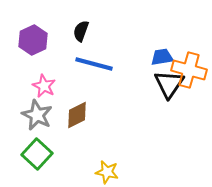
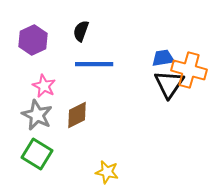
blue trapezoid: moved 1 px right, 1 px down
blue line: rotated 15 degrees counterclockwise
green square: rotated 12 degrees counterclockwise
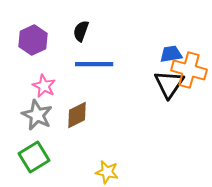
blue trapezoid: moved 8 px right, 4 px up
green square: moved 3 px left, 3 px down; rotated 28 degrees clockwise
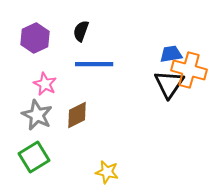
purple hexagon: moved 2 px right, 2 px up
pink star: moved 1 px right, 2 px up
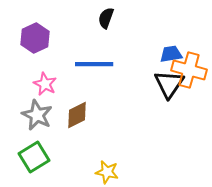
black semicircle: moved 25 px right, 13 px up
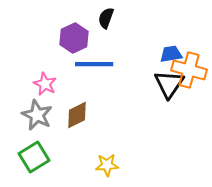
purple hexagon: moved 39 px right
yellow star: moved 7 px up; rotated 15 degrees counterclockwise
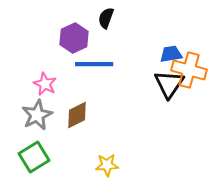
gray star: rotated 20 degrees clockwise
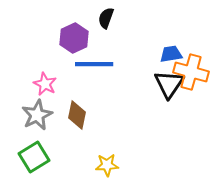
orange cross: moved 2 px right, 2 px down
brown diamond: rotated 52 degrees counterclockwise
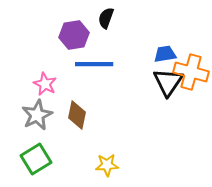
purple hexagon: moved 3 px up; rotated 16 degrees clockwise
blue trapezoid: moved 6 px left
black triangle: moved 1 px left, 2 px up
green square: moved 2 px right, 2 px down
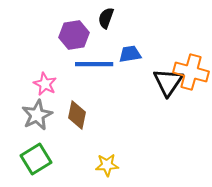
blue trapezoid: moved 35 px left
